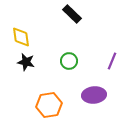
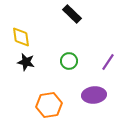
purple line: moved 4 px left, 1 px down; rotated 12 degrees clockwise
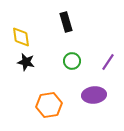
black rectangle: moved 6 px left, 8 px down; rotated 30 degrees clockwise
green circle: moved 3 px right
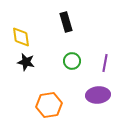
purple line: moved 3 px left, 1 px down; rotated 24 degrees counterclockwise
purple ellipse: moved 4 px right
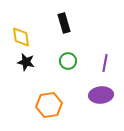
black rectangle: moved 2 px left, 1 px down
green circle: moved 4 px left
purple ellipse: moved 3 px right
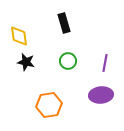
yellow diamond: moved 2 px left, 1 px up
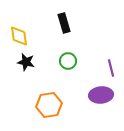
purple line: moved 6 px right, 5 px down; rotated 24 degrees counterclockwise
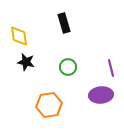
green circle: moved 6 px down
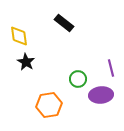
black rectangle: rotated 36 degrees counterclockwise
black star: rotated 18 degrees clockwise
green circle: moved 10 px right, 12 px down
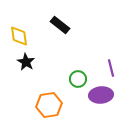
black rectangle: moved 4 px left, 2 px down
